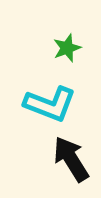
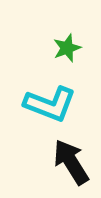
black arrow: moved 3 px down
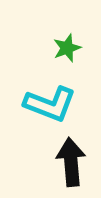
black arrow: rotated 27 degrees clockwise
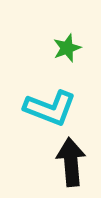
cyan L-shape: moved 4 px down
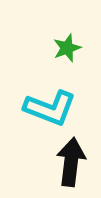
black arrow: rotated 12 degrees clockwise
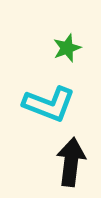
cyan L-shape: moved 1 px left, 4 px up
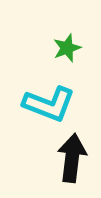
black arrow: moved 1 px right, 4 px up
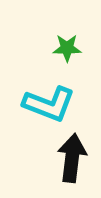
green star: rotated 20 degrees clockwise
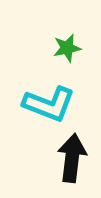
green star: rotated 12 degrees counterclockwise
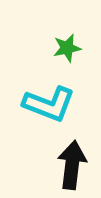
black arrow: moved 7 px down
